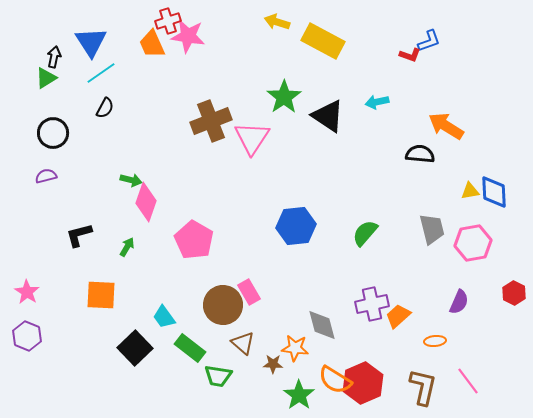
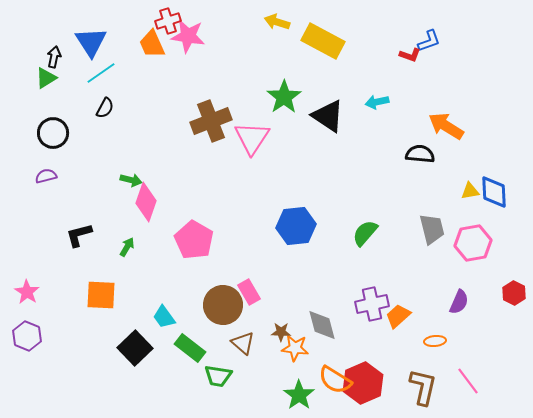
brown star at (273, 364): moved 8 px right, 32 px up
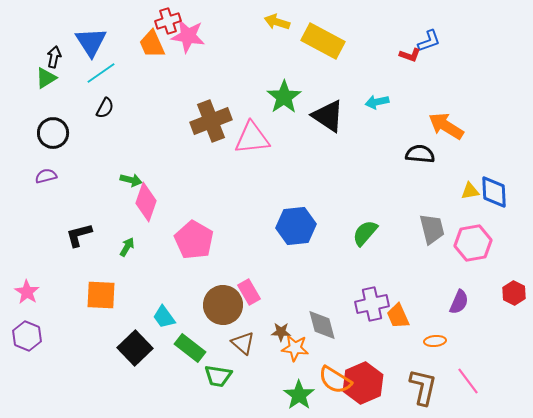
pink triangle at (252, 138): rotated 51 degrees clockwise
orange trapezoid at (398, 316): rotated 72 degrees counterclockwise
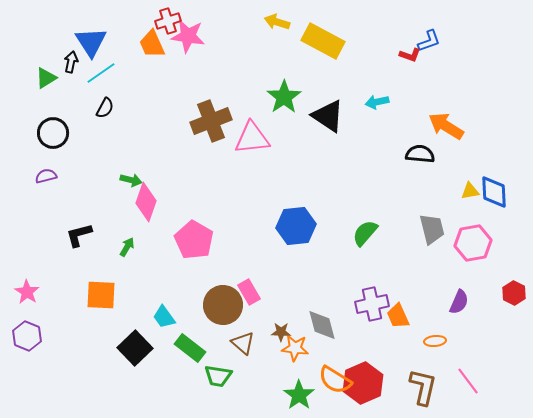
black arrow at (54, 57): moved 17 px right, 5 px down
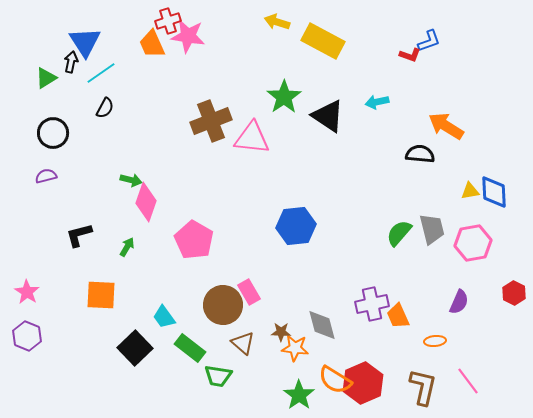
blue triangle at (91, 42): moved 6 px left
pink triangle at (252, 138): rotated 12 degrees clockwise
green semicircle at (365, 233): moved 34 px right
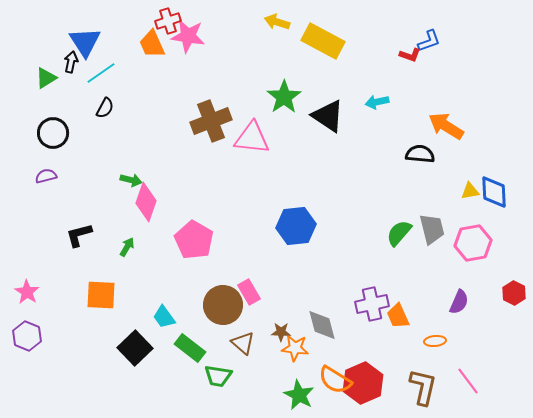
green star at (299, 395): rotated 8 degrees counterclockwise
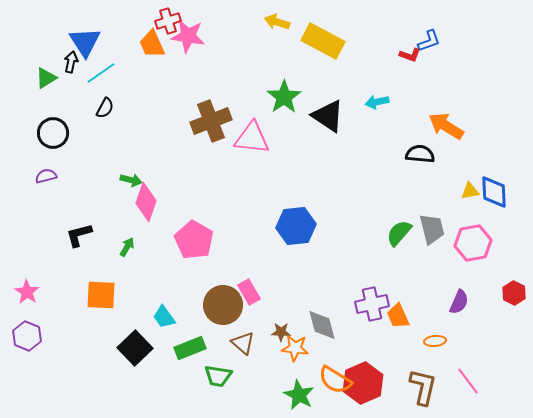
green rectangle at (190, 348): rotated 60 degrees counterclockwise
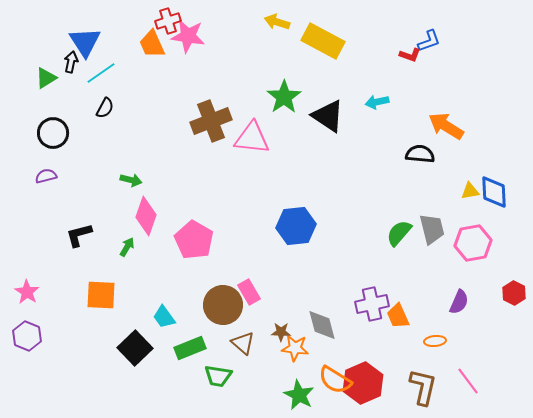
pink diamond at (146, 202): moved 14 px down
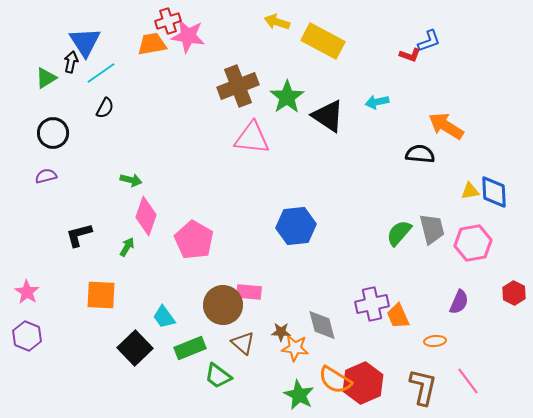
orange trapezoid at (152, 44): rotated 104 degrees clockwise
green star at (284, 97): moved 3 px right
brown cross at (211, 121): moved 27 px right, 35 px up
pink rectangle at (249, 292): rotated 55 degrees counterclockwise
green trapezoid at (218, 376): rotated 28 degrees clockwise
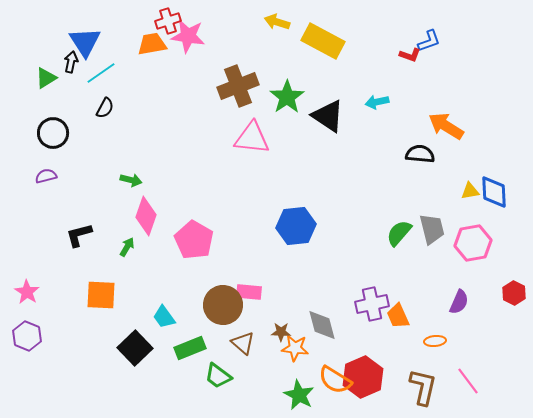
red hexagon at (363, 383): moved 6 px up
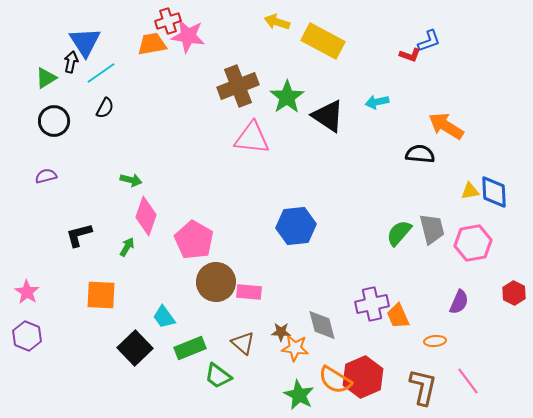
black circle at (53, 133): moved 1 px right, 12 px up
brown circle at (223, 305): moved 7 px left, 23 px up
